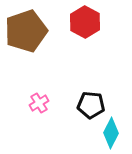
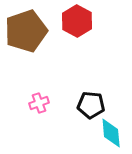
red hexagon: moved 8 px left, 1 px up
pink cross: rotated 12 degrees clockwise
cyan diamond: rotated 32 degrees counterclockwise
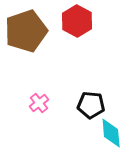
pink cross: rotated 18 degrees counterclockwise
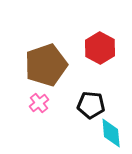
red hexagon: moved 23 px right, 27 px down
brown pentagon: moved 20 px right, 34 px down
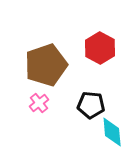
cyan diamond: moved 1 px right, 1 px up
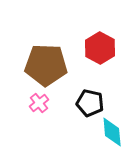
brown pentagon: rotated 21 degrees clockwise
black pentagon: moved 1 px left, 2 px up; rotated 8 degrees clockwise
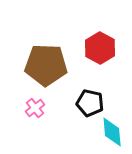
pink cross: moved 4 px left, 5 px down
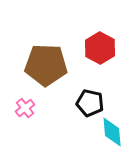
pink cross: moved 10 px left
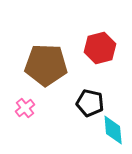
red hexagon: rotated 16 degrees clockwise
cyan diamond: moved 1 px right, 2 px up
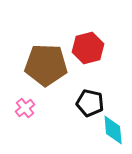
red hexagon: moved 12 px left
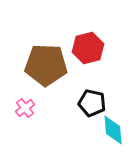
black pentagon: moved 2 px right
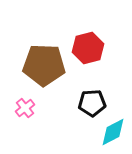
brown pentagon: moved 2 px left
black pentagon: rotated 16 degrees counterclockwise
cyan diamond: moved 2 px down; rotated 68 degrees clockwise
